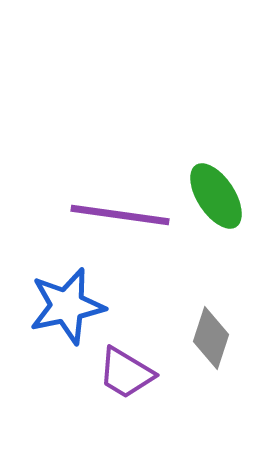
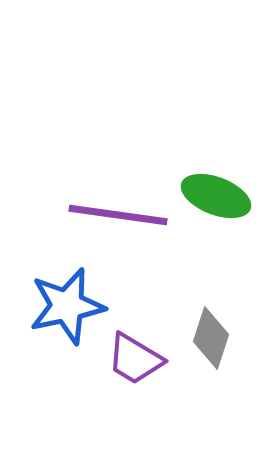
green ellipse: rotated 36 degrees counterclockwise
purple line: moved 2 px left
purple trapezoid: moved 9 px right, 14 px up
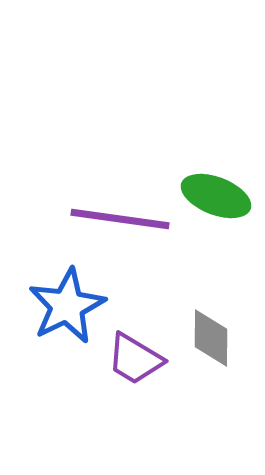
purple line: moved 2 px right, 4 px down
blue star: rotated 14 degrees counterclockwise
gray diamond: rotated 18 degrees counterclockwise
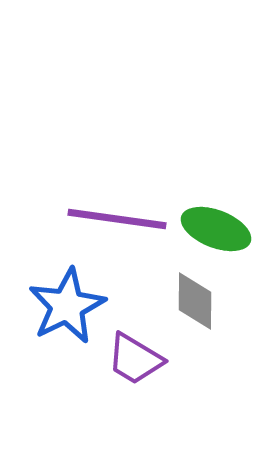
green ellipse: moved 33 px down
purple line: moved 3 px left
gray diamond: moved 16 px left, 37 px up
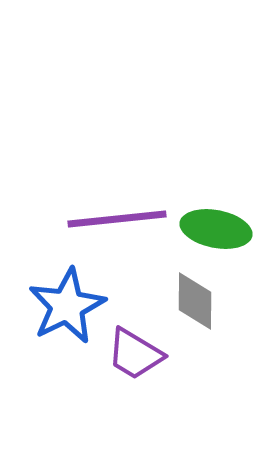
purple line: rotated 14 degrees counterclockwise
green ellipse: rotated 10 degrees counterclockwise
purple trapezoid: moved 5 px up
